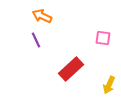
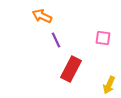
purple line: moved 20 px right
red rectangle: rotated 20 degrees counterclockwise
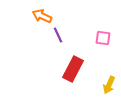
purple line: moved 2 px right, 5 px up
red rectangle: moved 2 px right
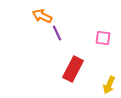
purple line: moved 1 px left, 2 px up
